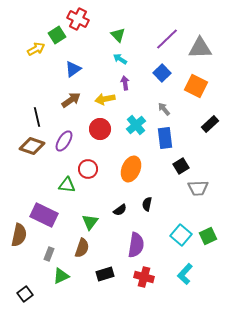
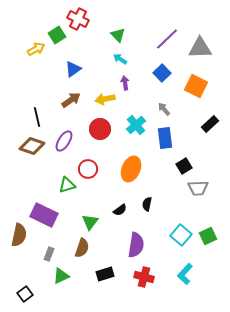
black square at (181, 166): moved 3 px right
green triangle at (67, 185): rotated 24 degrees counterclockwise
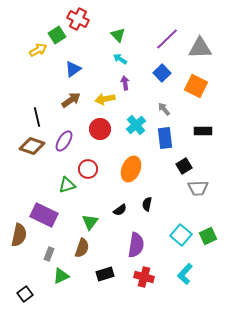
yellow arrow at (36, 49): moved 2 px right, 1 px down
black rectangle at (210, 124): moved 7 px left, 7 px down; rotated 42 degrees clockwise
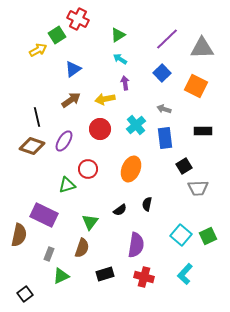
green triangle at (118, 35): rotated 42 degrees clockwise
gray triangle at (200, 48): moved 2 px right
gray arrow at (164, 109): rotated 32 degrees counterclockwise
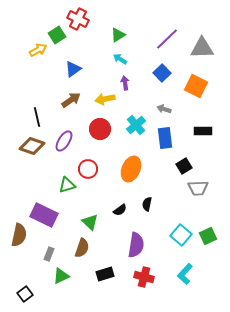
green triangle at (90, 222): rotated 24 degrees counterclockwise
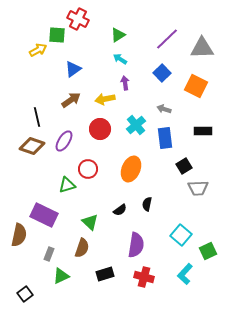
green square at (57, 35): rotated 36 degrees clockwise
green square at (208, 236): moved 15 px down
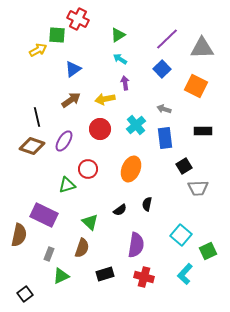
blue square at (162, 73): moved 4 px up
